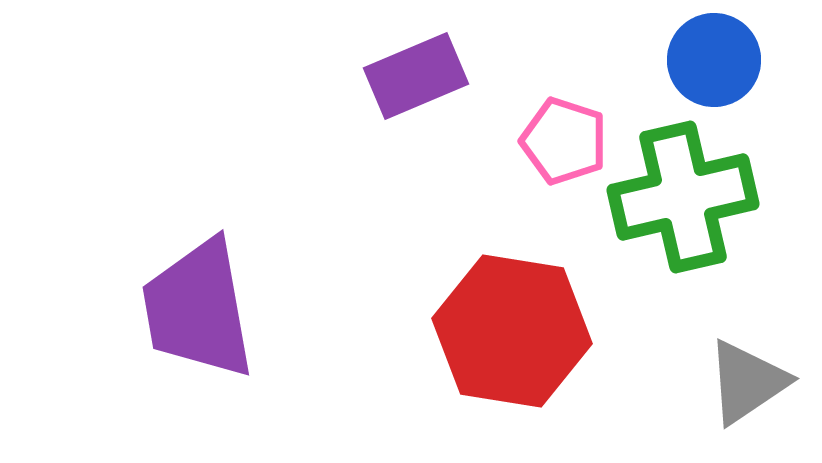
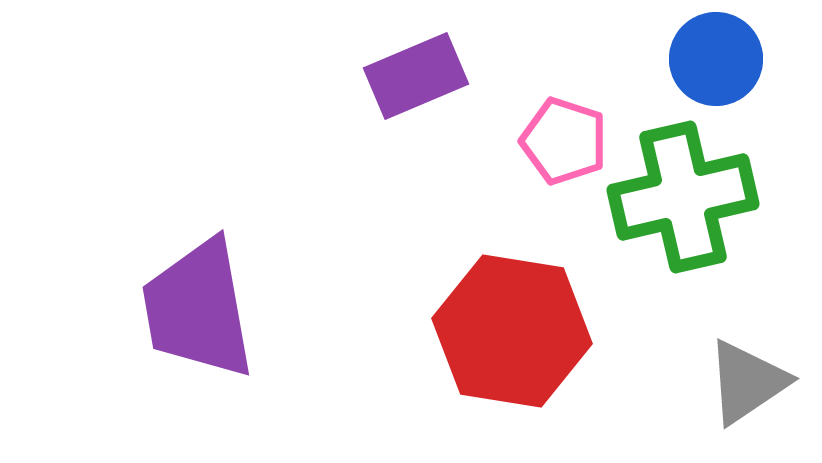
blue circle: moved 2 px right, 1 px up
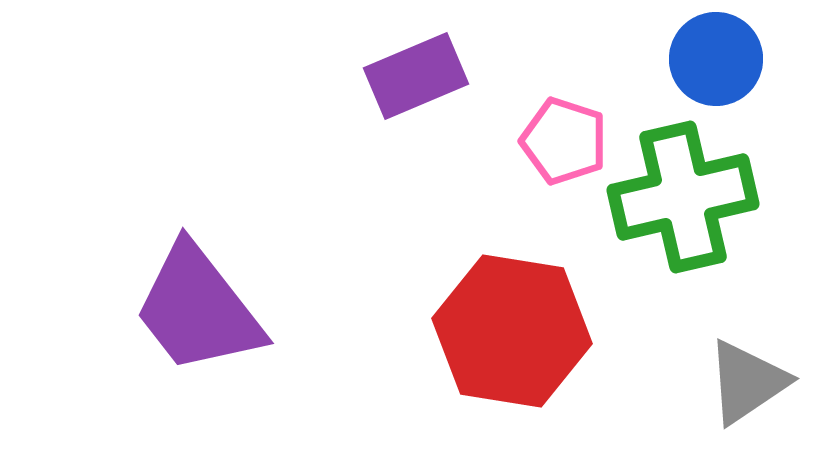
purple trapezoid: rotated 28 degrees counterclockwise
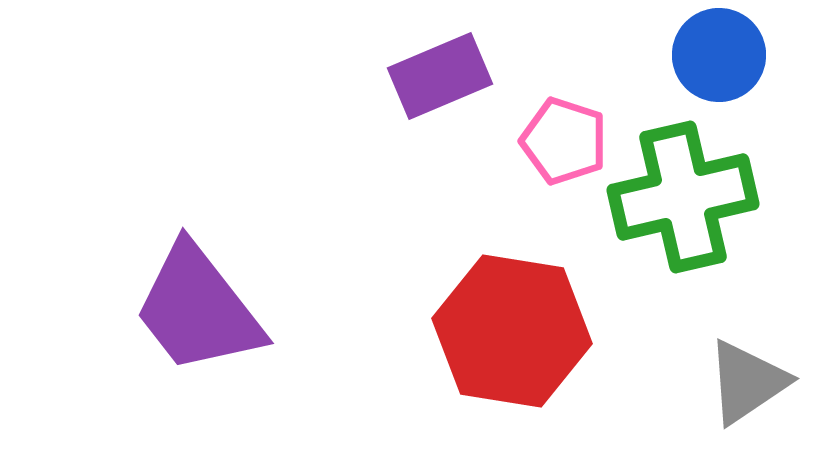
blue circle: moved 3 px right, 4 px up
purple rectangle: moved 24 px right
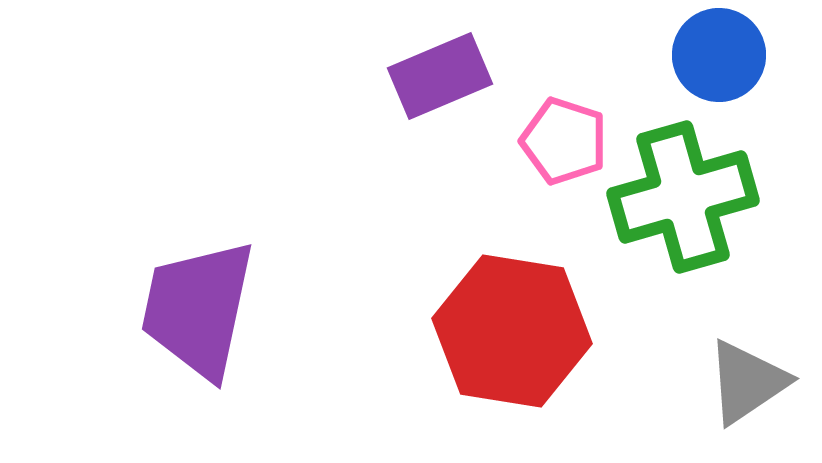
green cross: rotated 3 degrees counterclockwise
purple trapezoid: rotated 50 degrees clockwise
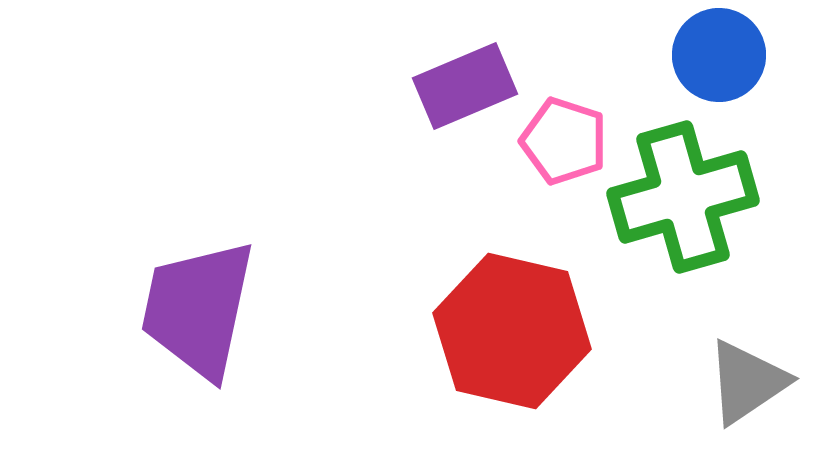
purple rectangle: moved 25 px right, 10 px down
red hexagon: rotated 4 degrees clockwise
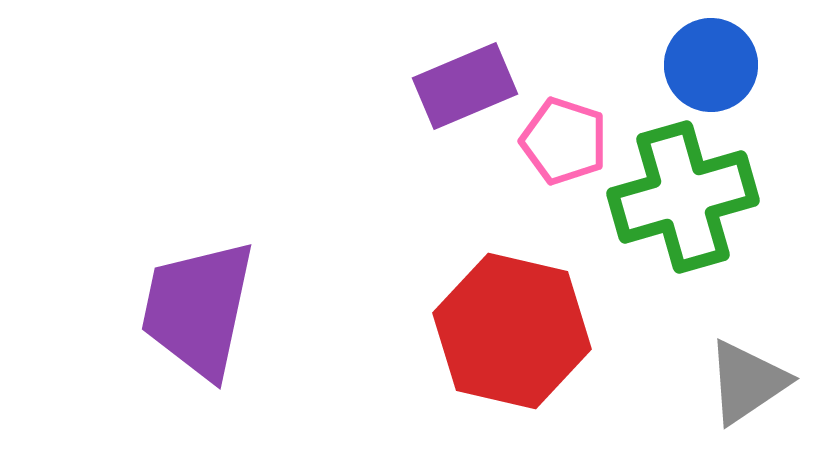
blue circle: moved 8 px left, 10 px down
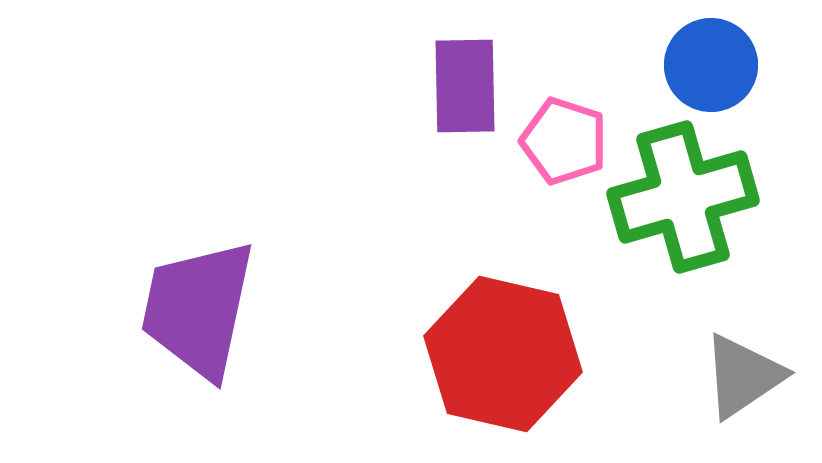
purple rectangle: rotated 68 degrees counterclockwise
red hexagon: moved 9 px left, 23 px down
gray triangle: moved 4 px left, 6 px up
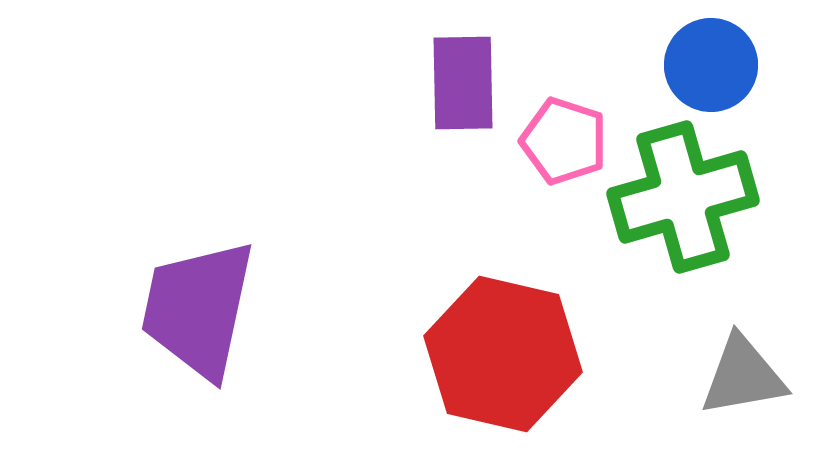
purple rectangle: moved 2 px left, 3 px up
gray triangle: rotated 24 degrees clockwise
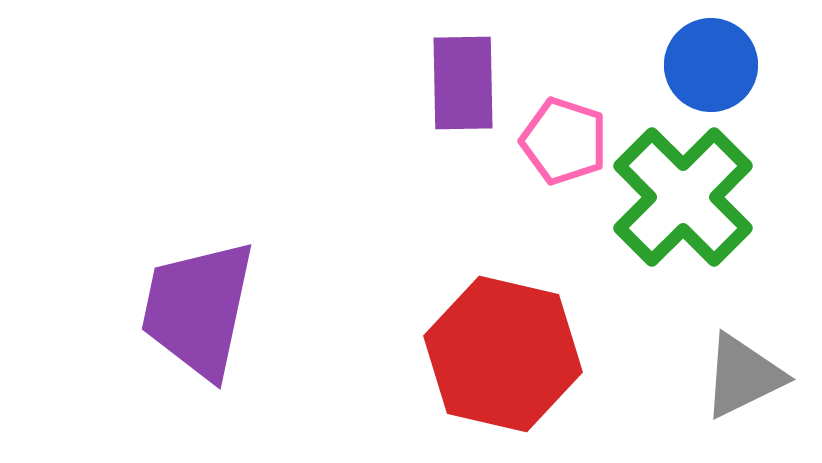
green cross: rotated 29 degrees counterclockwise
gray triangle: rotated 16 degrees counterclockwise
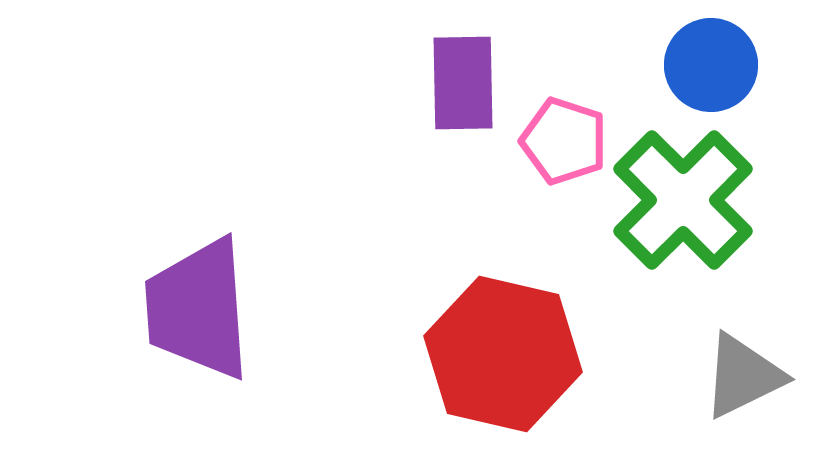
green cross: moved 3 px down
purple trapezoid: rotated 16 degrees counterclockwise
